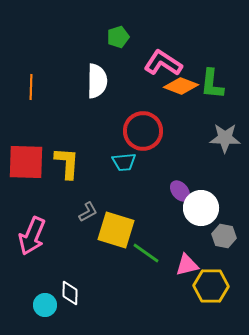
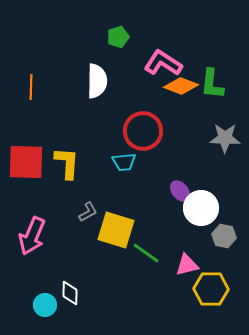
yellow hexagon: moved 3 px down
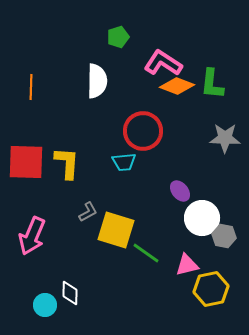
orange diamond: moved 4 px left
white circle: moved 1 px right, 10 px down
yellow hexagon: rotated 12 degrees counterclockwise
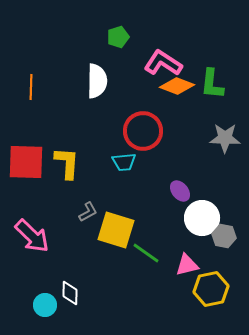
pink arrow: rotated 69 degrees counterclockwise
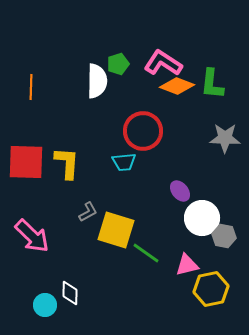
green pentagon: moved 27 px down
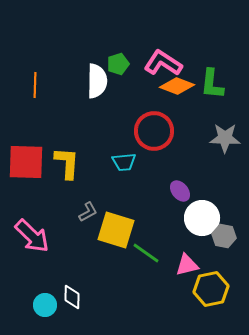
orange line: moved 4 px right, 2 px up
red circle: moved 11 px right
white diamond: moved 2 px right, 4 px down
